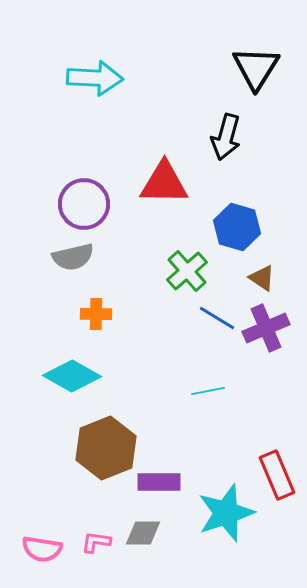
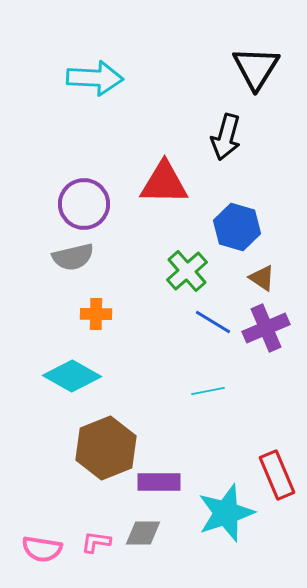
blue line: moved 4 px left, 4 px down
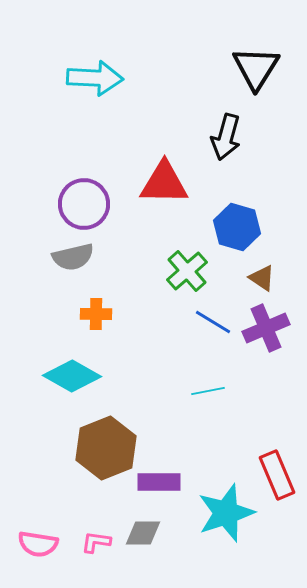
pink semicircle: moved 4 px left, 5 px up
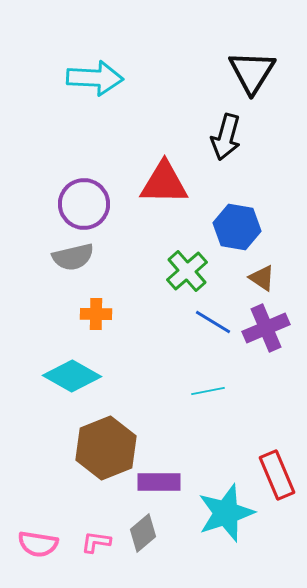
black triangle: moved 4 px left, 4 px down
blue hexagon: rotated 6 degrees counterclockwise
gray diamond: rotated 39 degrees counterclockwise
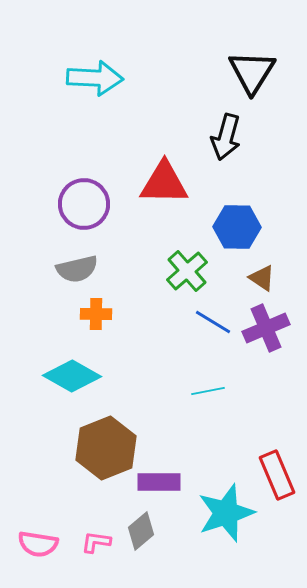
blue hexagon: rotated 9 degrees counterclockwise
gray semicircle: moved 4 px right, 12 px down
gray diamond: moved 2 px left, 2 px up
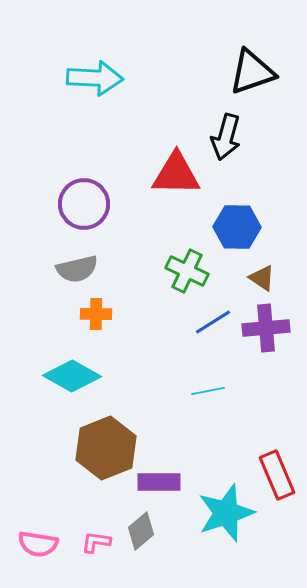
black triangle: rotated 39 degrees clockwise
red triangle: moved 12 px right, 9 px up
green cross: rotated 24 degrees counterclockwise
blue line: rotated 63 degrees counterclockwise
purple cross: rotated 18 degrees clockwise
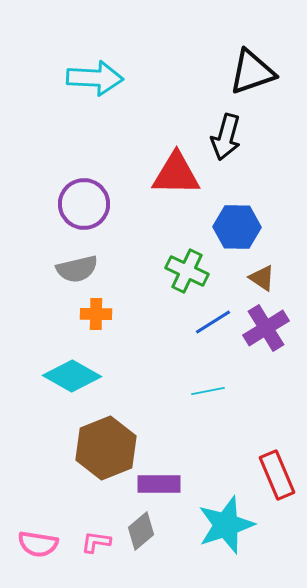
purple cross: rotated 27 degrees counterclockwise
purple rectangle: moved 2 px down
cyan star: moved 12 px down
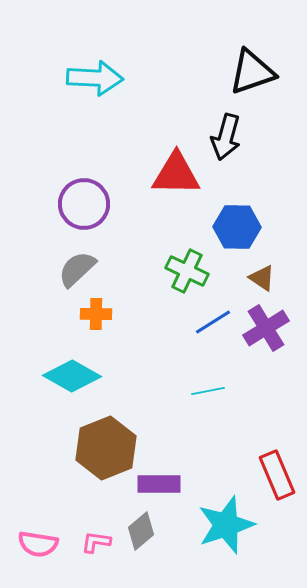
gray semicircle: rotated 150 degrees clockwise
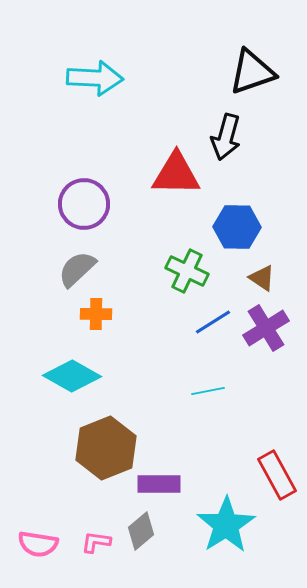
red rectangle: rotated 6 degrees counterclockwise
cyan star: rotated 14 degrees counterclockwise
